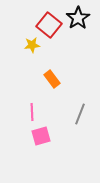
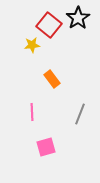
pink square: moved 5 px right, 11 px down
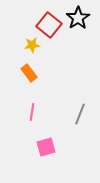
orange rectangle: moved 23 px left, 6 px up
pink line: rotated 12 degrees clockwise
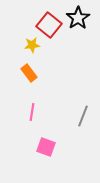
gray line: moved 3 px right, 2 px down
pink square: rotated 36 degrees clockwise
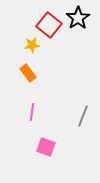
orange rectangle: moved 1 px left
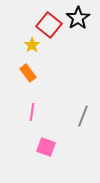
yellow star: rotated 28 degrees counterclockwise
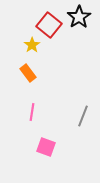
black star: moved 1 px right, 1 px up
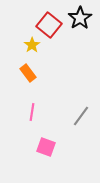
black star: moved 1 px right, 1 px down
gray line: moved 2 px left; rotated 15 degrees clockwise
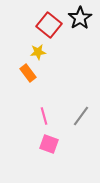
yellow star: moved 6 px right, 7 px down; rotated 28 degrees clockwise
pink line: moved 12 px right, 4 px down; rotated 24 degrees counterclockwise
pink square: moved 3 px right, 3 px up
